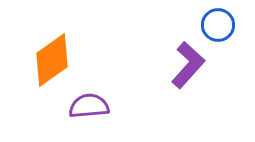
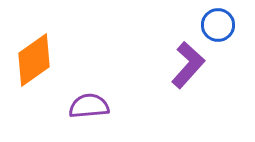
orange diamond: moved 18 px left
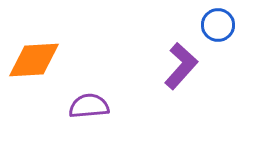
orange diamond: rotated 32 degrees clockwise
purple L-shape: moved 7 px left, 1 px down
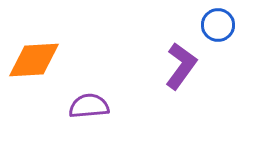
purple L-shape: rotated 6 degrees counterclockwise
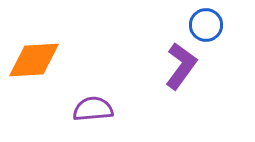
blue circle: moved 12 px left
purple semicircle: moved 4 px right, 3 px down
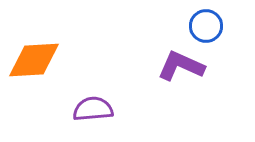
blue circle: moved 1 px down
purple L-shape: rotated 102 degrees counterclockwise
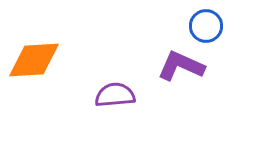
purple semicircle: moved 22 px right, 14 px up
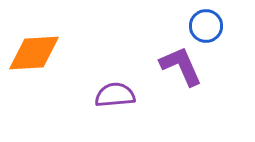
orange diamond: moved 7 px up
purple L-shape: rotated 42 degrees clockwise
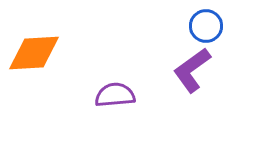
purple L-shape: moved 11 px right, 4 px down; rotated 102 degrees counterclockwise
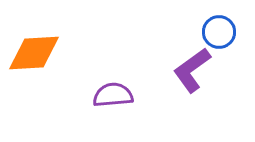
blue circle: moved 13 px right, 6 px down
purple semicircle: moved 2 px left
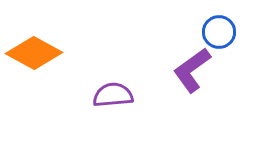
orange diamond: rotated 32 degrees clockwise
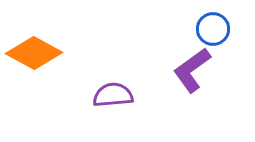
blue circle: moved 6 px left, 3 px up
